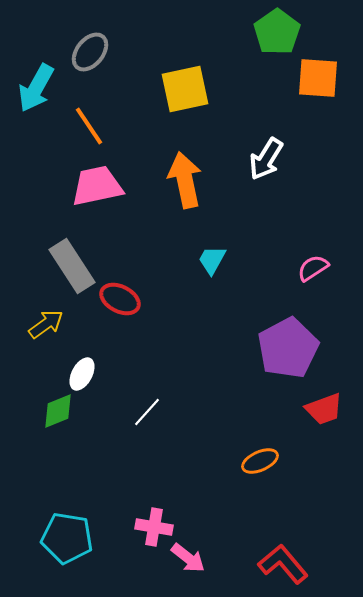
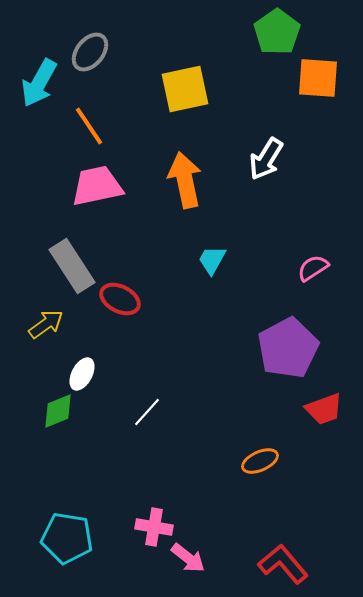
cyan arrow: moved 3 px right, 5 px up
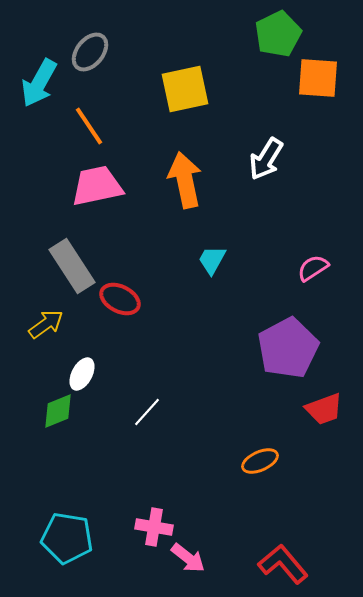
green pentagon: moved 1 px right, 2 px down; rotated 9 degrees clockwise
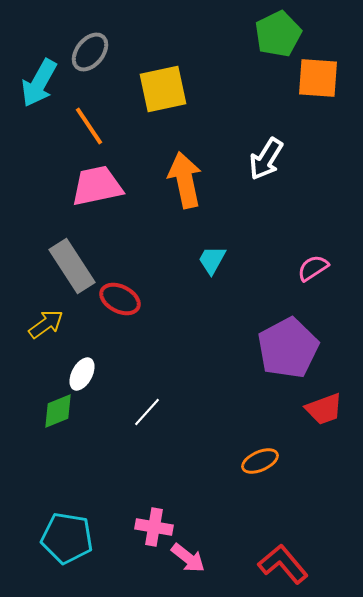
yellow square: moved 22 px left
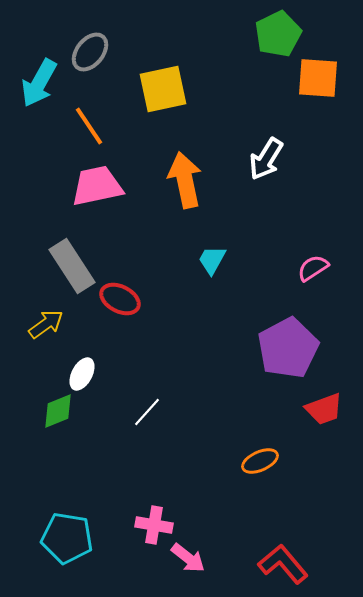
pink cross: moved 2 px up
